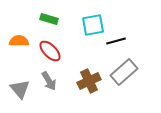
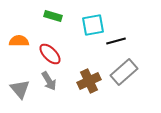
green rectangle: moved 4 px right, 3 px up
red ellipse: moved 3 px down
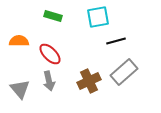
cyan square: moved 5 px right, 8 px up
gray arrow: rotated 18 degrees clockwise
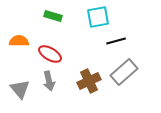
red ellipse: rotated 15 degrees counterclockwise
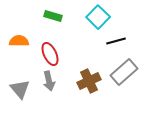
cyan square: rotated 35 degrees counterclockwise
red ellipse: rotated 35 degrees clockwise
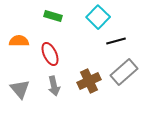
gray arrow: moved 5 px right, 5 px down
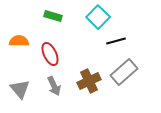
gray arrow: rotated 12 degrees counterclockwise
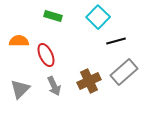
red ellipse: moved 4 px left, 1 px down
gray triangle: rotated 25 degrees clockwise
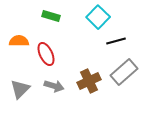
green rectangle: moved 2 px left
red ellipse: moved 1 px up
gray arrow: rotated 48 degrees counterclockwise
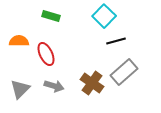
cyan square: moved 6 px right, 1 px up
brown cross: moved 3 px right, 2 px down; rotated 30 degrees counterclockwise
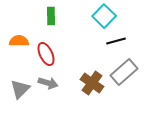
green rectangle: rotated 72 degrees clockwise
gray arrow: moved 6 px left, 3 px up
